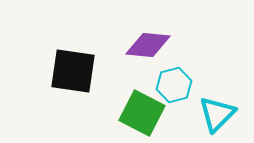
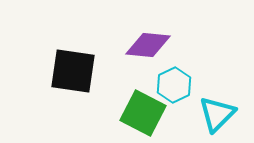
cyan hexagon: rotated 12 degrees counterclockwise
green square: moved 1 px right
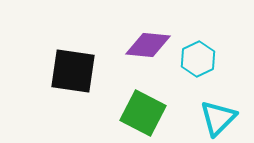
cyan hexagon: moved 24 px right, 26 px up
cyan triangle: moved 1 px right, 4 px down
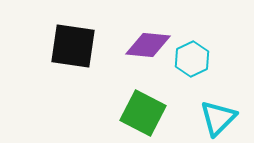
cyan hexagon: moved 6 px left
black square: moved 25 px up
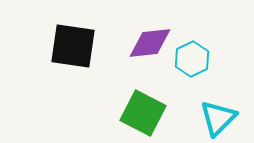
purple diamond: moved 2 px right, 2 px up; rotated 12 degrees counterclockwise
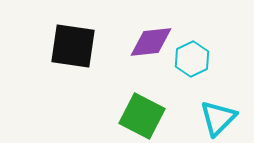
purple diamond: moved 1 px right, 1 px up
green square: moved 1 px left, 3 px down
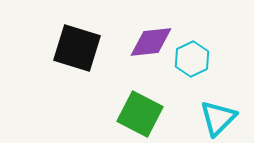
black square: moved 4 px right, 2 px down; rotated 9 degrees clockwise
green square: moved 2 px left, 2 px up
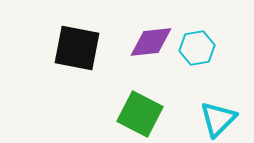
black square: rotated 6 degrees counterclockwise
cyan hexagon: moved 5 px right, 11 px up; rotated 16 degrees clockwise
cyan triangle: moved 1 px down
